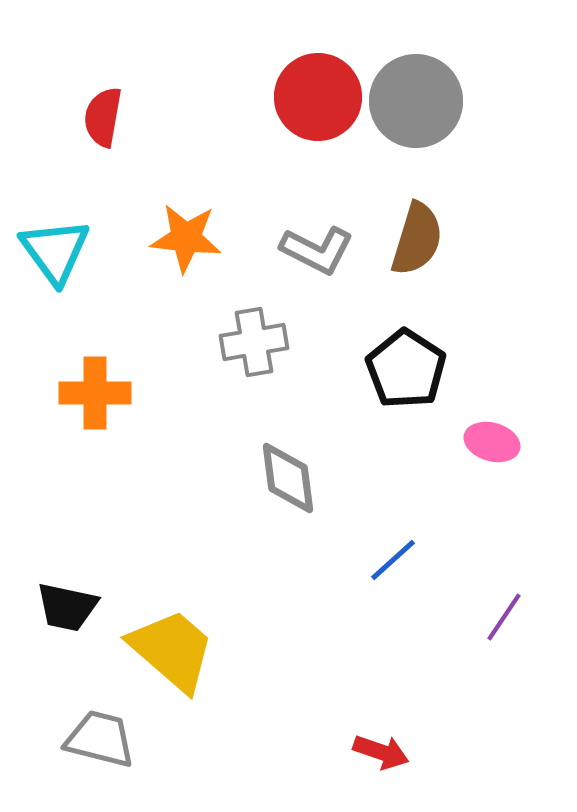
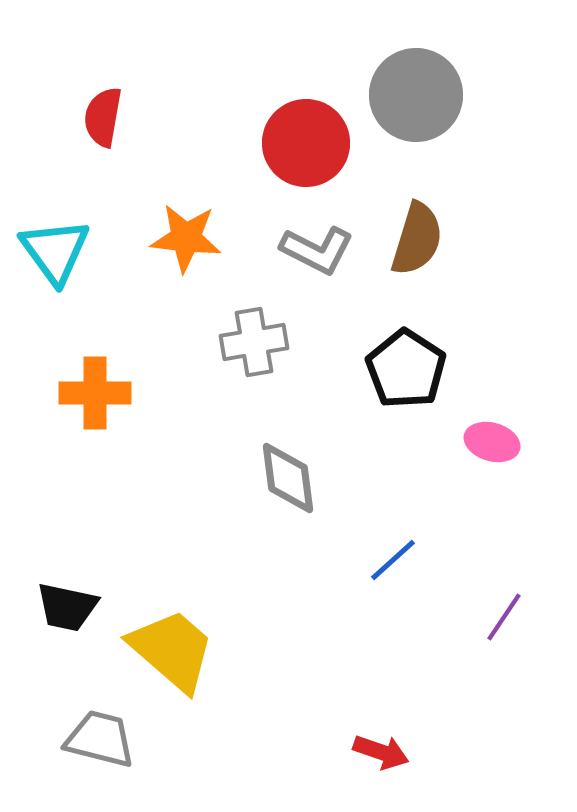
red circle: moved 12 px left, 46 px down
gray circle: moved 6 px up
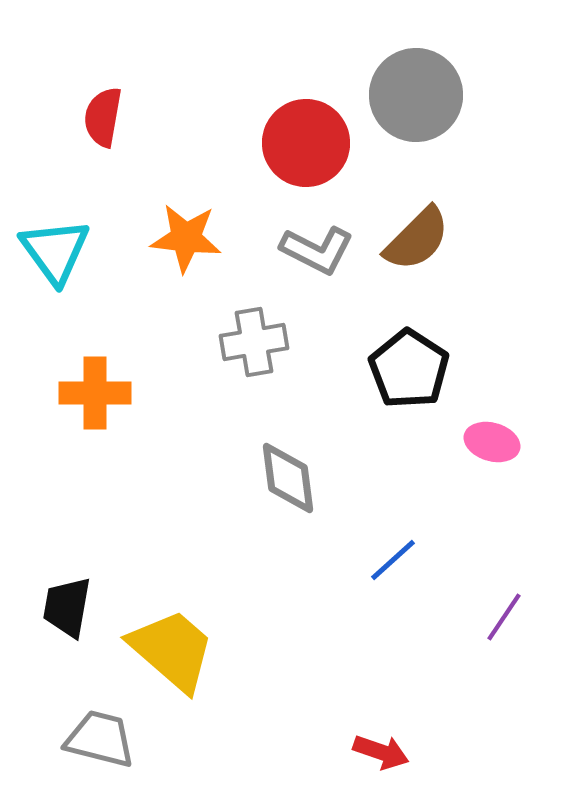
brown semicircle: rotated 28 degrees clockwise
black pentagon: moved 3 px right
black trapezoid: rotated 88 degrees clockwise
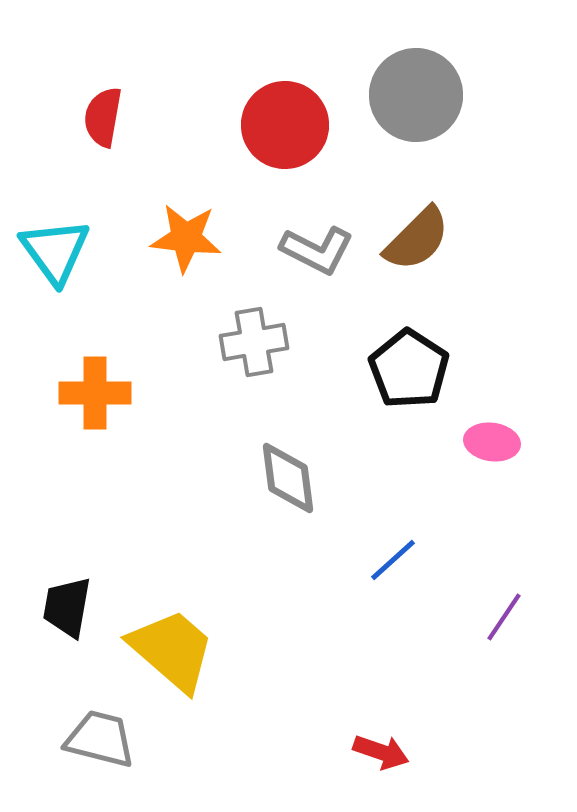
red circle: moved 21 px left, 18 px up
pink ellipse: rotated 8 degrees counterclockwise
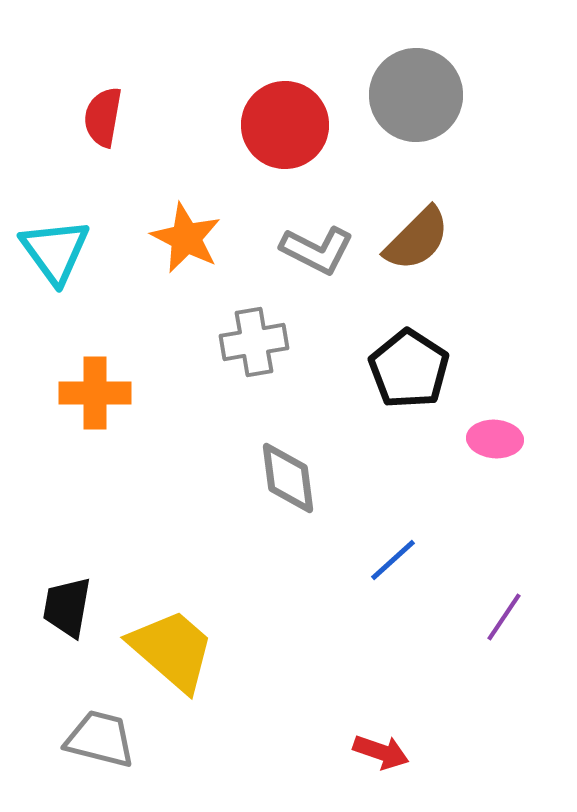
orange star: rotated 20 degrees clockwise
pink ellipse: moved 3 px right, 3 px up; rotated 4 degrees counterclockwise
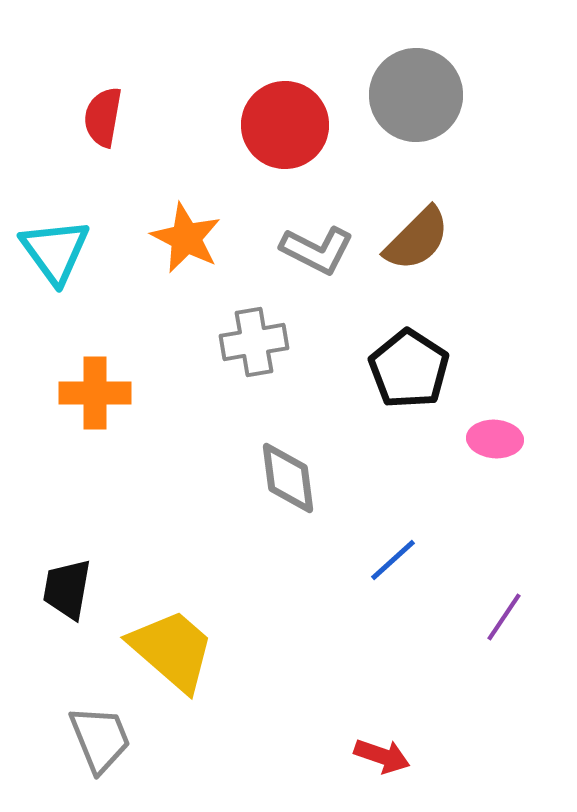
black trapezoid: moved 18 px up
gray trapezoid: rotated 54 degrees clockwise
red arrow: moved 1 px right, 4 px down
